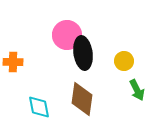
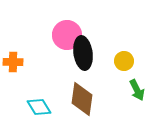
cyan diamond: rotated 20 degrees counterclockwise
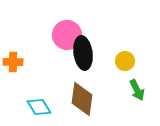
yellow circle: moved 1 px right
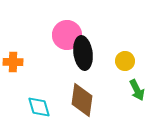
brown diamond: moved 1 px down
cyan diamond: rotated 15 degrees clockwise
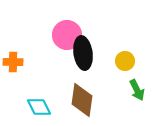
cyan diamond: rotated 10 degrees counterclockwise
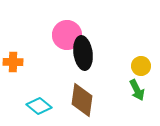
yellow circle: moved 16 px right, 5 px down
cyan diamond: moved 1 px up; rotated 25 degrees counterclockwise
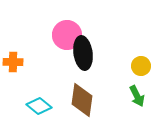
green arrow: moved 6 px down
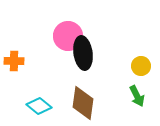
pink circle: moved 1 px right, 1 px down
orange cross: moved 1 px right, 1 px up
brown diamond: moved 1 px right, 3 px down
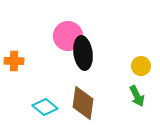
cyan diamond: moved 6 px right, 1 px down
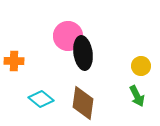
cyan diamond: moved 4 px left, 8 px up
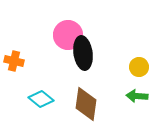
pink circle: moved 1 px up
orange cross: rotated 12 degrees clockwise
yellow circle: moved 2 px left, 1 px down
green arrow: rotated 120 degrees clockwise
brown diamond: moved 3 px right, 1 px down
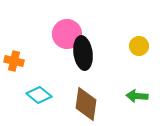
pink circle: moved 1 px left, 1 px up
yellow circle: moved 21 px up
cyan diamond: moved 2 px left, 4 px up
